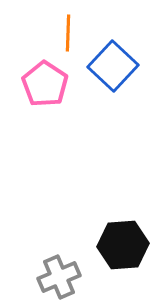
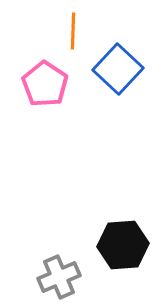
orange line: moved 5 px right, 2 px up
blue square: moved 5 px right, 3 px down
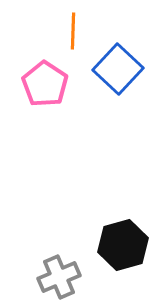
black hexagon: rotated 12 degrees counterclockwise
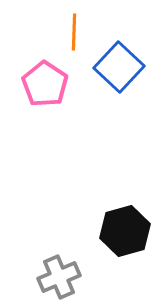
orange line: moved 1 px right, 1 px down
blue square: moved 1 px right, 2 px up
black hexagon: moved 2 px right, 14 px up
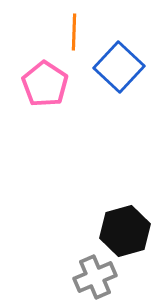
gray cross: moved 36 px right
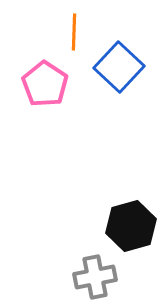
black hexagon: moved 6 px right, 5 px up
gray cross: rotated 12 degrees clockwise
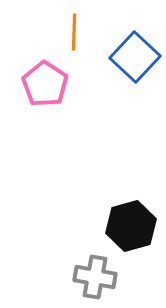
blue square: moved 16 px right, 10 px up
gray cross: rotated 21 degrees clockwise
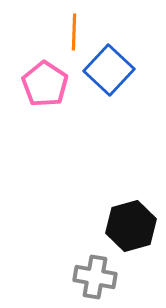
blue square: moved 26 px left, 13 px down
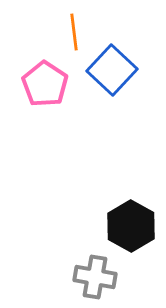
orange line: rotated 9 degrees counterclockwise
blue square: moved 3 px right
black hexagon: rotated 15 degrees counterclockwise
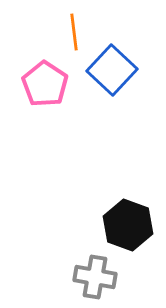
black hexagon: moved 3 px left, 1 px up; rotated 9 degrees counterclockwise
